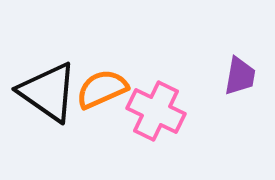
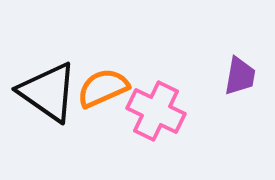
orange semicircle: moved 1 px right, 1 px up
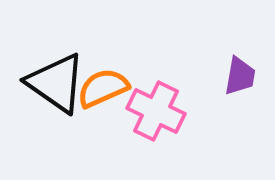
black triangle: moved 8 px right, 9 px up
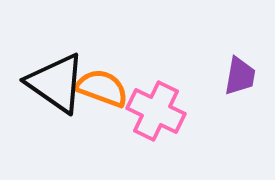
orange semicircle: moved 1 px left; rotated 44 degrees clockwise
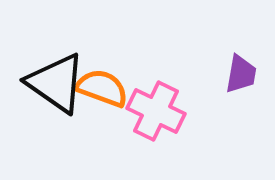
purple trapezoid: moved 1 px right, 2 px up
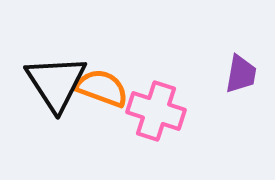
black triangle: rotated 22 degrees clockwise
pink cross: rotated 8 degrees counterclockwise
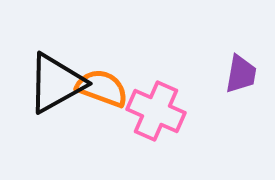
black triangle: rotated 34 degrees clockwise
pink cross: rotated 6 degrees clockwise
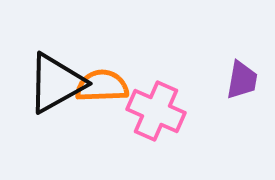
purple trapezoid: moved 1 px right, 6 px down
orange semicircle: moved 2 px up; rotated 22 degrees counterclockwise
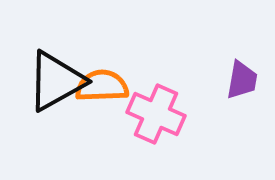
black triangle: moved 2 px up
pink cross: moved 3 px down
